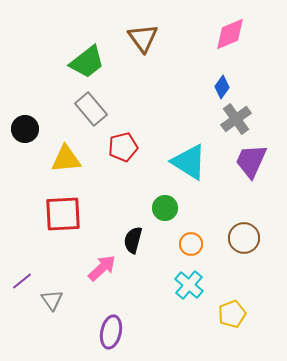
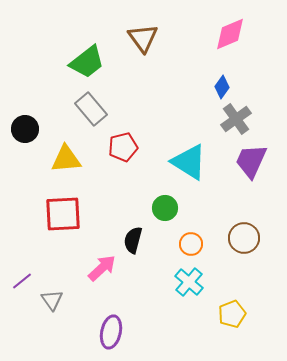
cyan cross: moved 3 px up
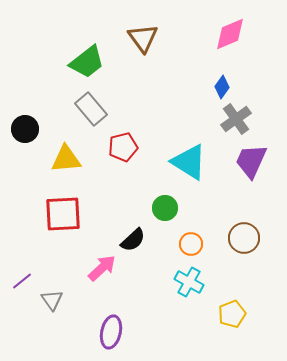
black semicircle: rotated 148 degrees counterclockwise
cyan cross: rotated 12 degrees counterclockwise
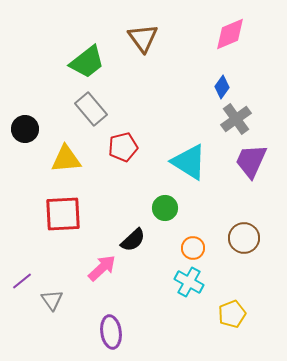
orange circle: moved 2 px right, 4 px down
purple ellipse: rotated 20 degrees counterclockwise
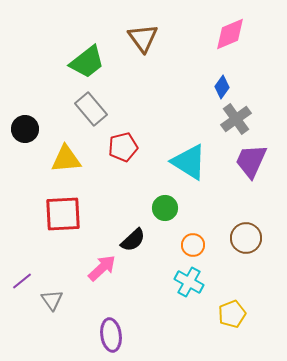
brown circle: moved 2 px right
orange circle: moved 3 px up
purple ellipse: moved 3 px down
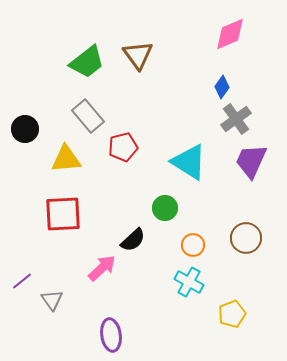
brown triangle: moved 5 px left, 17 px down
gray rectangle: moved 3 px left, 7 px down
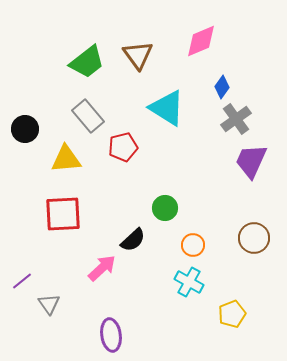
pink diamond: moved 29 px left, 7 px down
cyan triangle: moved 22 px left, 54 px up
brown circle: moved 8 px right
gray triangle: moved 3 px left, 4 px down
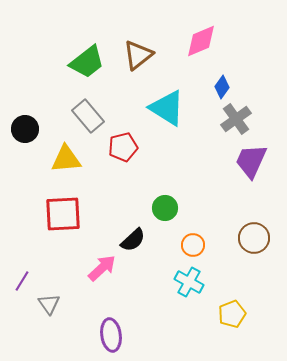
brown triangle: rotated 28 degrees clockwise
purple line: rotated 20 degrees counterclockwise
